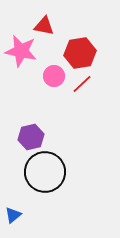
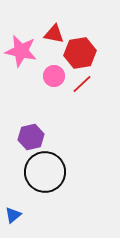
red triangle: moved 10 px right, 8 px down
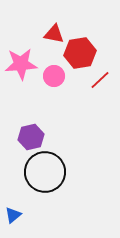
pink star: moved 13 px down; rotated 16 degrees counterclockwise
red line: moved 18 px right, 4 px up
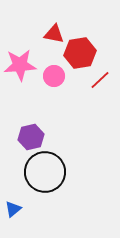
pink star: moved 1 px left, 1 px down
blue triangle: moved 6 px up
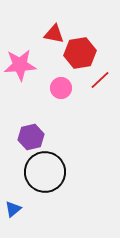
pink circle: moved 7 px right, 12 px down
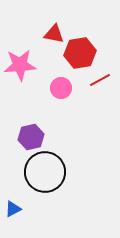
red line: rotated 15 degrees clockwise
blue triangle: rotated 12 degrees clockwise
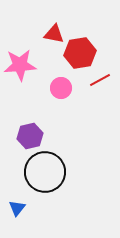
purple hexagon: moved 1 px left, 1 px up
blue triangle: moved 4 px right, 1 px up; rotated 24 degrees counterclockwise
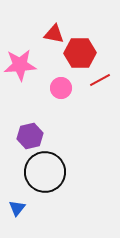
red hexagon: rotated 8 degrees clockwise
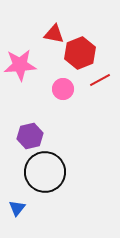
red hexagon: rotated 20 degrees counterclockwise
pink circle: moved 2 px right, 1 px down
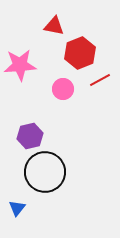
red triangle: moved 8 px up
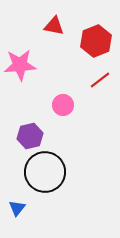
red hexagon: moved 16 px right, 12 px up
red line: rotated 10 degrees counterclockwise
pink circle: moved 16 px down
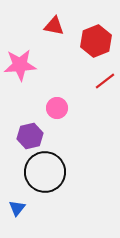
red line: moved 5 px right, 1 px down
pink circle: moved 6 px left, 3 px down
